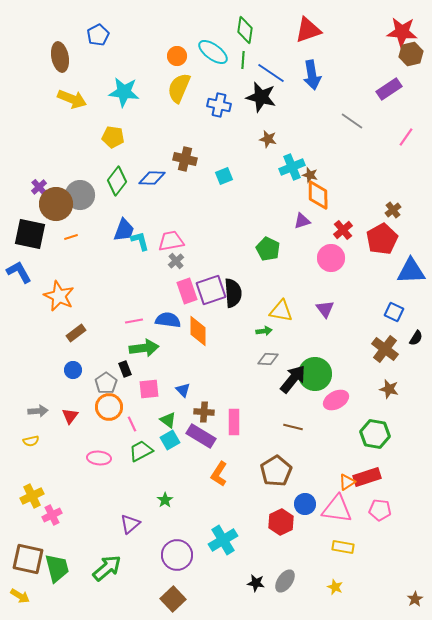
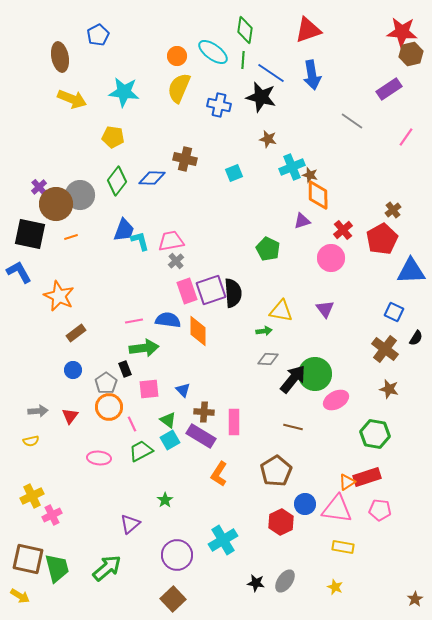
cyan square at (224, 176): moved 10 px right, 3 px up
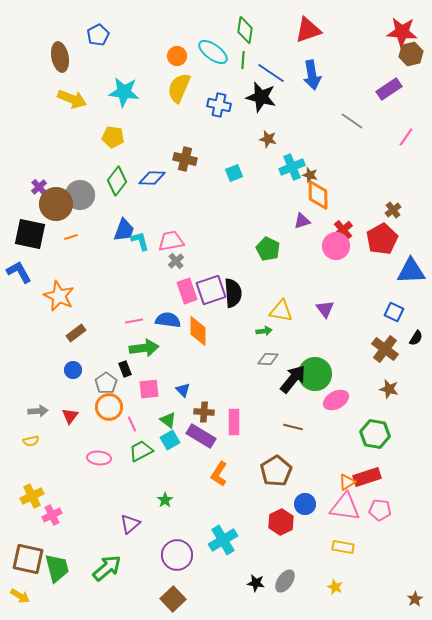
pink circle at (331, 258): moved 5 px right, 12 px up
pink triangle at (337, 509): moved 8 px right, 2 px up
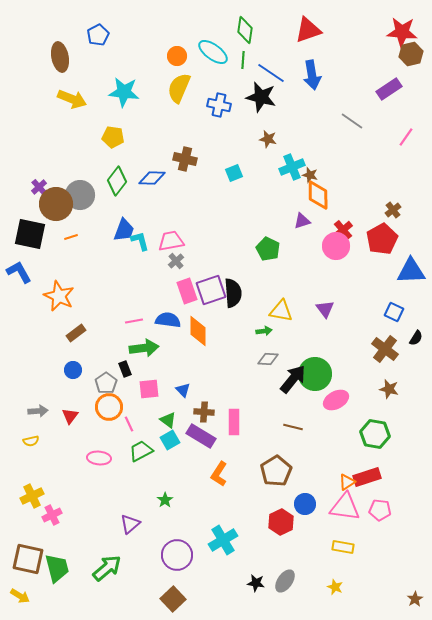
pink line at (132, 424): moved 3 px left
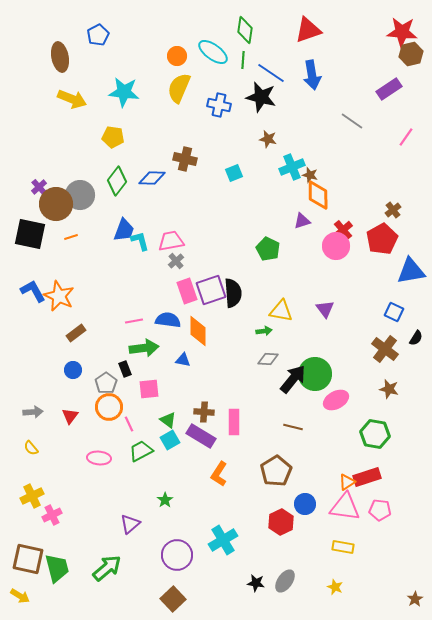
blue triangle at (411, 271): rotated 8 degrees counterclockwise
blue L-shape at (19, 272): moved 14 px right, 19 px down
blue triangle at (183, 390): moved 30 px up; rotated 35 degrees counterclockwise
gray arrow at (38, 411): moved 5 px left, 1 px down
yellow semicircle at (31, 441): moved 7 px down; rotated 63 degrees clockwise
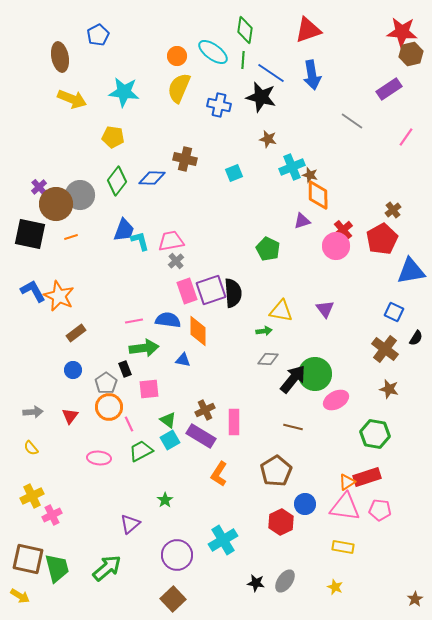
brown cross at (204, 412): moved 1 px right, 2 px up; rotated 30 degrees counterclockwise
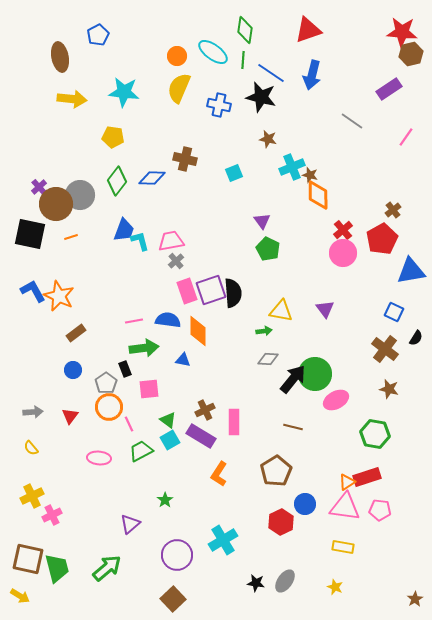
blue arrow at (312, 75): rotated 24 degrees clockwise
yellow arrow at (72, 99): rotated 16 degrees counterclockwise
purple triangle at (302, 221): moved 40 px left; rotated 48 degrees counterclockwise
pink circle at (336, 246): moved 7 px right, 7 px down
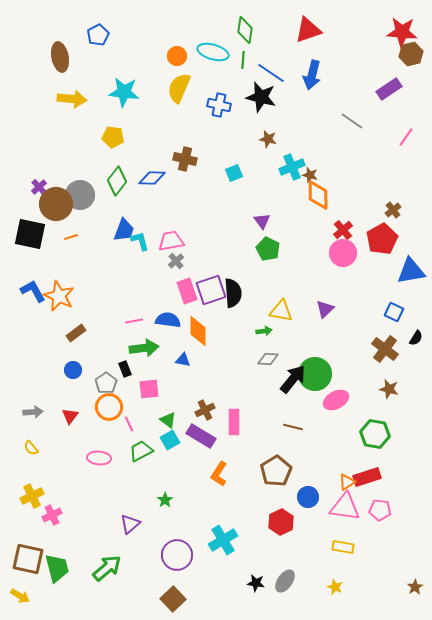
cyan ellipse at (213, 52): rotated 20 degrees counterclockwise
purple triangle at (325, 309): rotated 24 degrees clockwise
blue circle at (305, 504): moved 3 px right, 7 px up
brown star at (415, 599): moved 12 px up
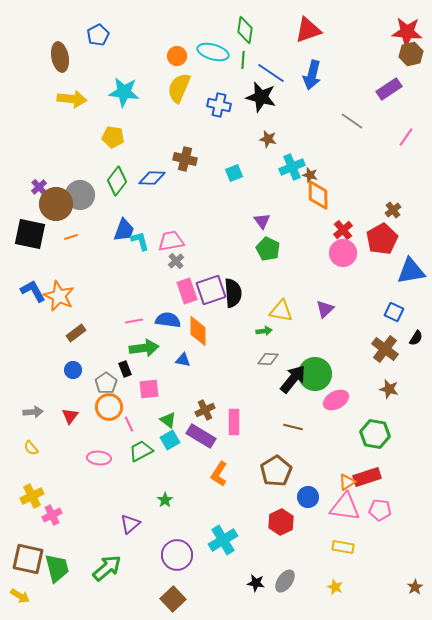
red star at (402, 32): moved 5 px right
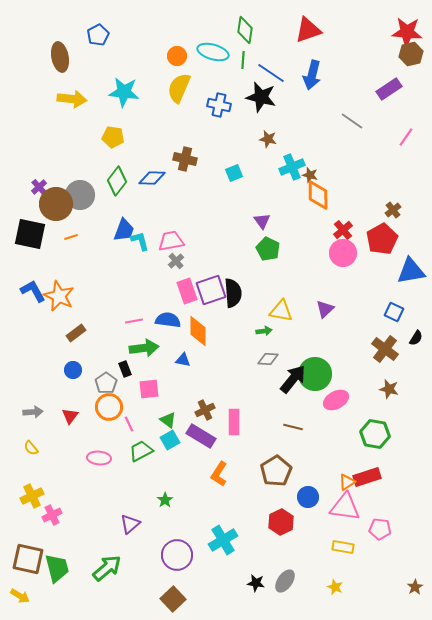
pink pentagon at (380, 510): moved 19 px down
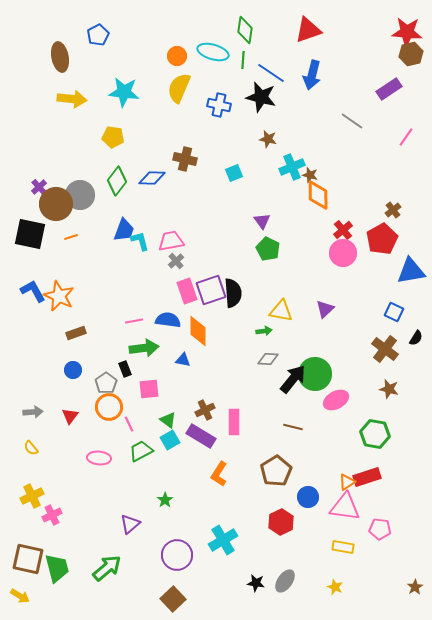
brown rectangle at (76, 333): rotated 18 degrees clockwise
